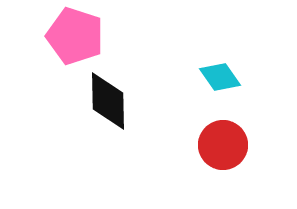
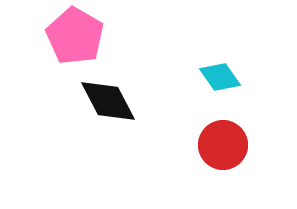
pink pentagon: rotated 12 degrees clockwise
black diamond: rotated 26 degrees counterclockwise
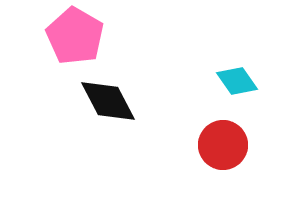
cyan diamond: moved 17 px right, 4 px down
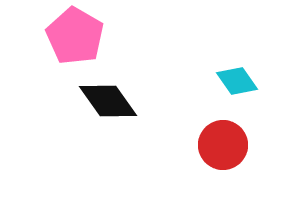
black diamond: rotated 8 degrees counterclockwise
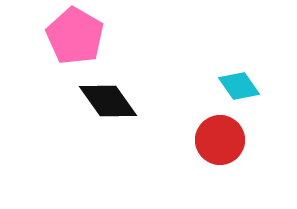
cyan diamond: moved 2 px right, 5 px down
red circle: moved 3 px left, 5 px up
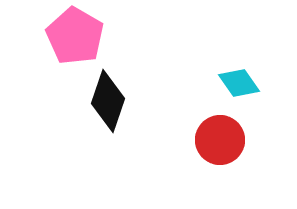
cyan diamond: moved 3 px up
black diamond: rotated 54 degrees clockwise
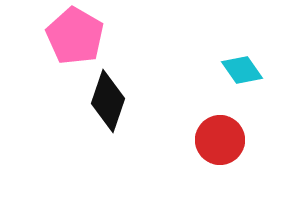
cyan diamond: moved 3 px right, 13 px up
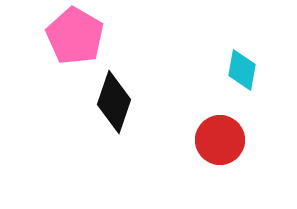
cyan diamond: rotated 45 degrees clockwise
black diamond: moved 6 px right, 1 px down
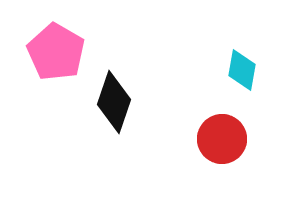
pink pentagon: moved 19 px left, 16 px down
red circle: moved 2 px right, 1 px up
